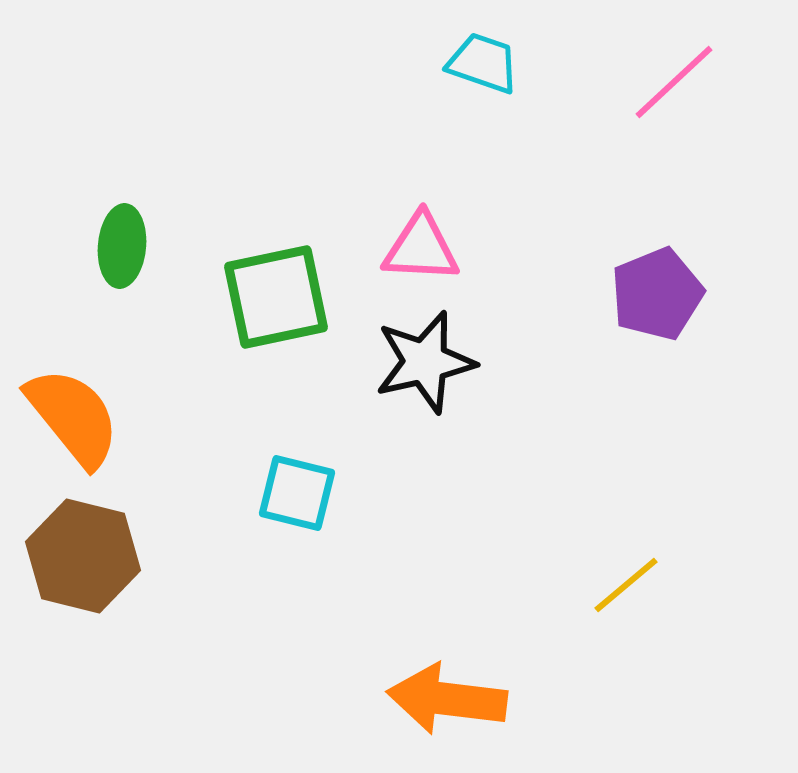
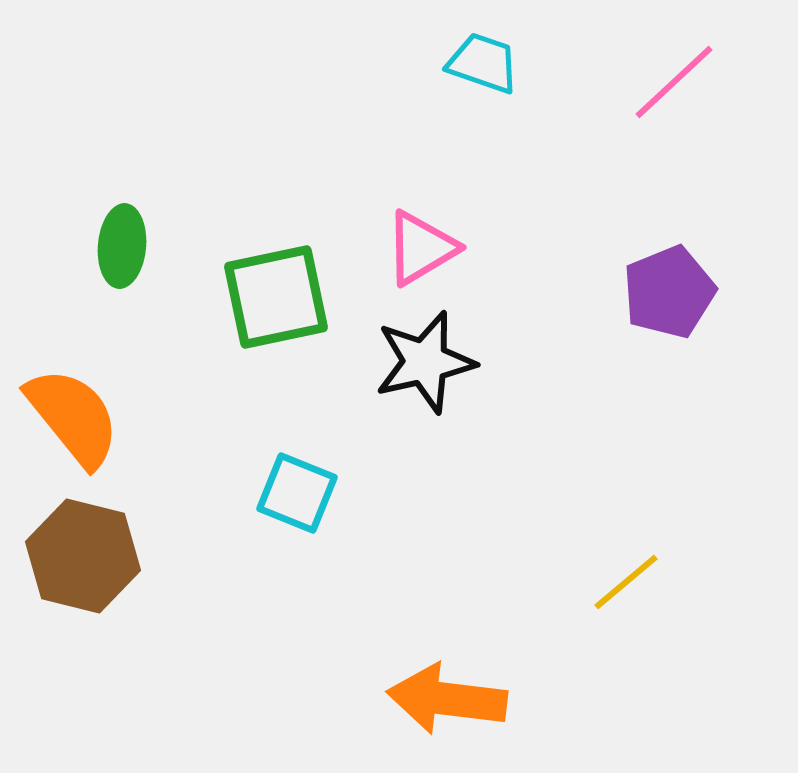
pink triangle: rotated 34 degrees counterclockwise
purple pentagon: moved 12 px right, 2 px up
cyan square: rotated 8 degrees clockwise
yellow line: moved 3 px up
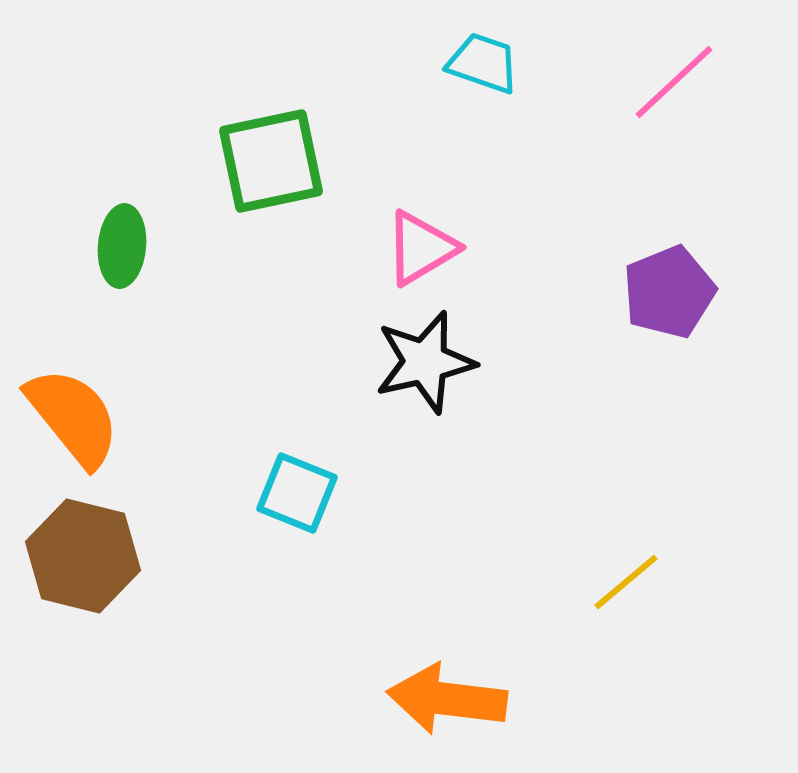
green square: moved 5 px left, 136 px up
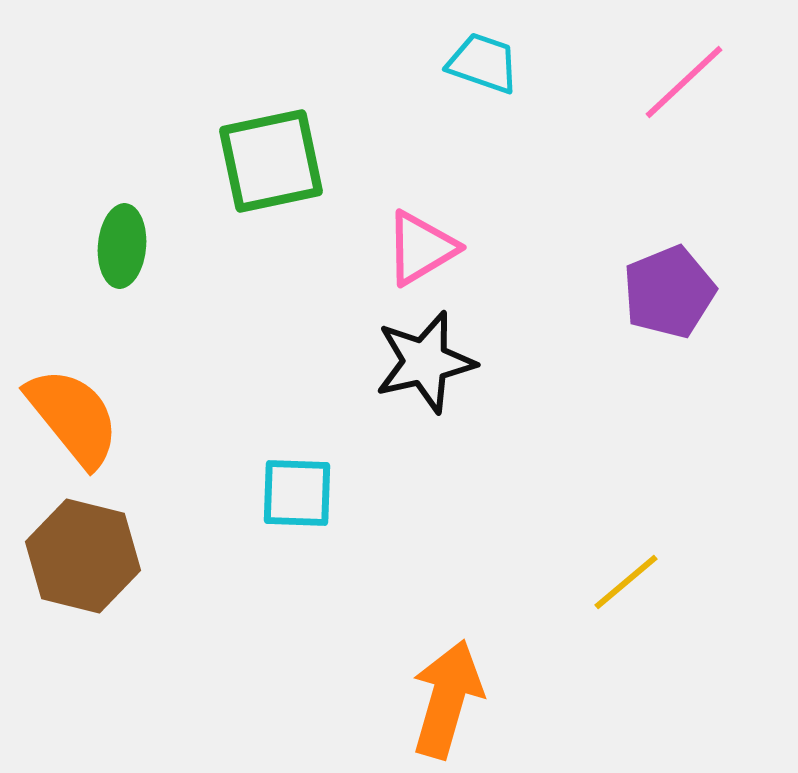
pink line: moved 10 px right
cyan square: rotated 20 degrees counterclockwise
orange arrow: rotated 99 degrees clockwise
